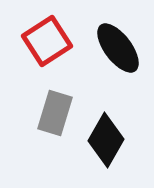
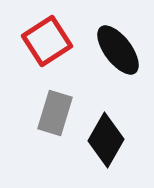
black ellipse: moved 2 px down
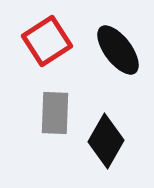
gray rectangle: rotated 15 degrees counterclockwise
black diamond: moved 1 px down
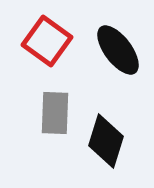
red square: rotated 21 degrees counterclockwise
black diamond: rotated 12 degrees counterclockwise
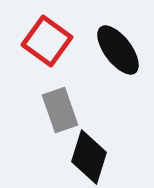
gray rectangle: moved 5 px right, 3 px up; rotated 21 degrees counterclockwise
black diamond: moved 17 px left, 16 px down
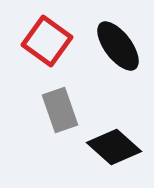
black ellipse: moved 4 px up
black diamond: moved 25 px right, 10 px up; rotated 66 degrees counterclockwise
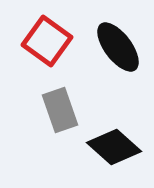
black ellipse: moved 1 px down
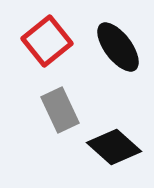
red square: rotated 15 degrees clockwise
gray rectangle: rotated 6 degrees counterclockwise
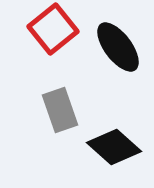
red square: moved 6 px right, 12 px up
gray rectangle: rotated 6 degrees clockwise
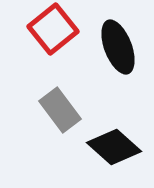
black ellipse: rotated 16 degrees clockwise
gray rectangle: rotated 18 degrees counterclockwise
